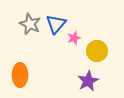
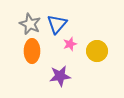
blue triangle: moved 1 px right
pink star: moved 4 px left, 6 px down
orange ellipse: moved 12 px right, 24 px up
purple star: moved 28 px left, 5 px up; rotated 20 degrees clockwise
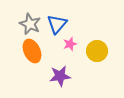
orange ellipse: rotated 25 degrees counterclockwise
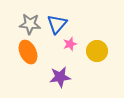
gray star: rotated 20 degrees counterclockwise
orange ellipse: moved 4 px left, 1 px down
purple star: moved 1 px down
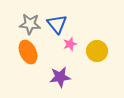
blue triangle: rotated 20 degrees counterclockwise
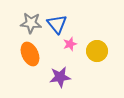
gray star: moved 1 px right, 1 px up
orange ellipse: moved 2 px right, 2 px down
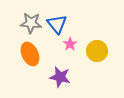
pink star: rotated 16 degrees counterclockwise
purple star: rotated 20 degrees clockwise
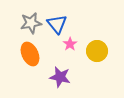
gray star: rotated 15 degrees counterclockwise
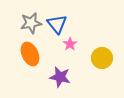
yellow circle: moved 5 px right, 7 px down
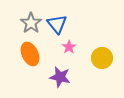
gray star: rotated 25 degrees counterclockwise
pink star: moved 1 px left, 3 px down
